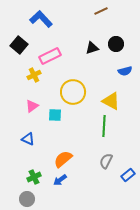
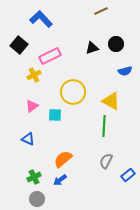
gray circle: moved 10 px right
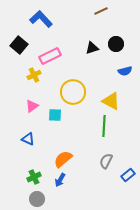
blue arrow: rotated 24 degrees counterclockwise
